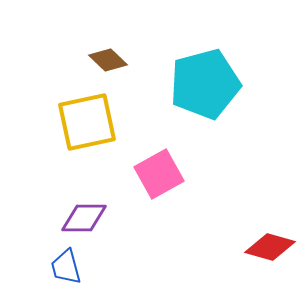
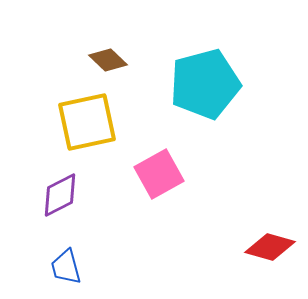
purple diamond: moved 24 px left, 23 px up; rotated 27 degrees counterclockwise
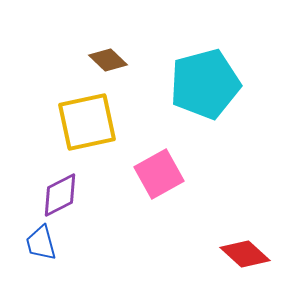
red diamond: moved 25 px left, 7 px down; rotated 27 degrees clockwise
blue trapezoid: moved 25 px left, 24 px up
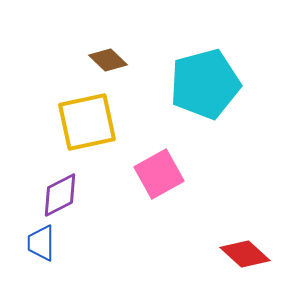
blue trapezoid: rotated 15 degrees clockwise
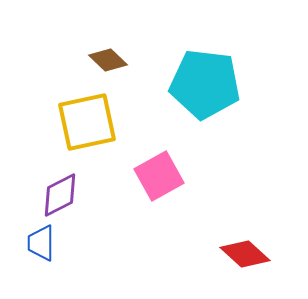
cyan pentagon: rotated 22 degrees clockwise
pink square: moved 2 px down
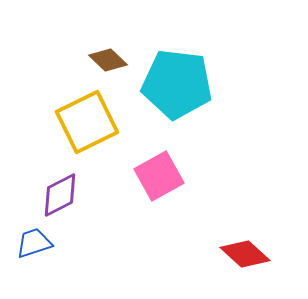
cyan pentagon: moved 28 px left
yellow square: rotated 14 degrees counterclockwise
blue trapezoid: moved 7 px left; rotated 72 degrees clockwise
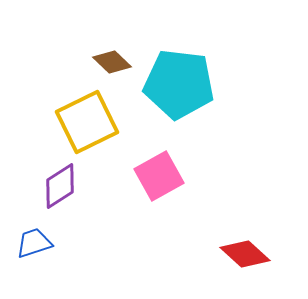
brown diamond: moved 4 px right, 2 px down
cyan pentagon: moved 2 px right
purple diamond: moved 9 px up; rotated 6 degrees counterclockwise
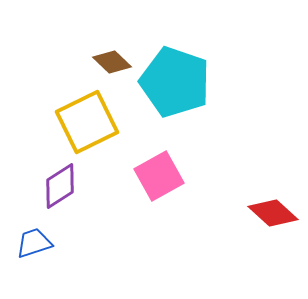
cyan pentagon: moved 4 px left, 2 px up; rotated 12 degrees clockwise
red diamond: moved 28 px right, 41 px up
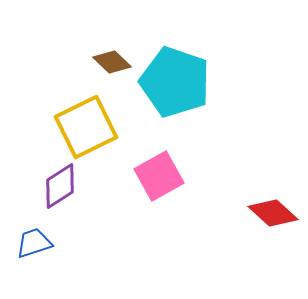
yellow square: moved 1 px left, 5 px down
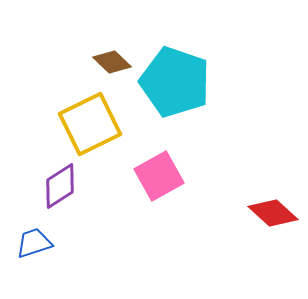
yellow square: moved 4 px right, 3 px up
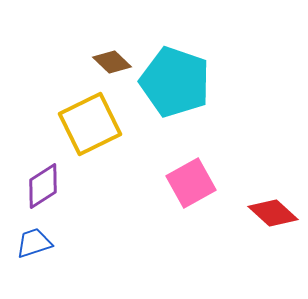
pink square: moved 32 px right, 7 px down
purple diamond: moved 17 px left
